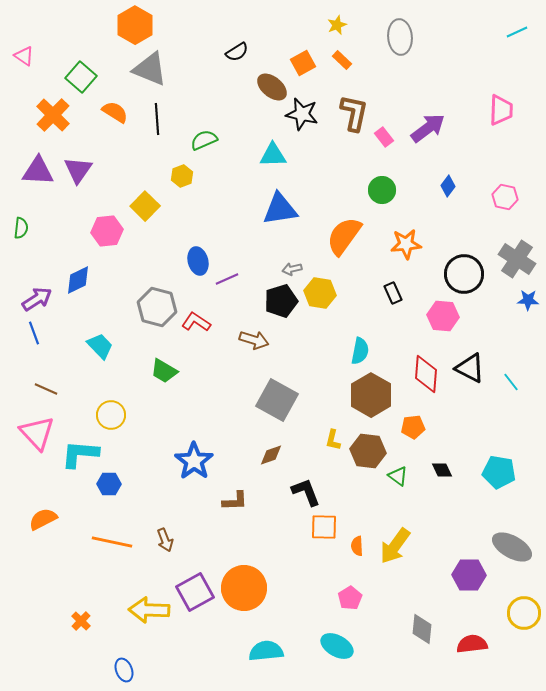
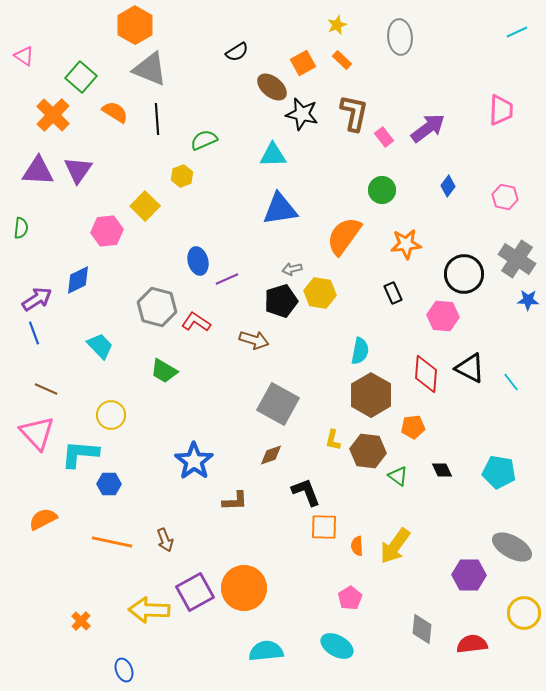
gray square at (277, 400): moved 1 px right, 4 px down
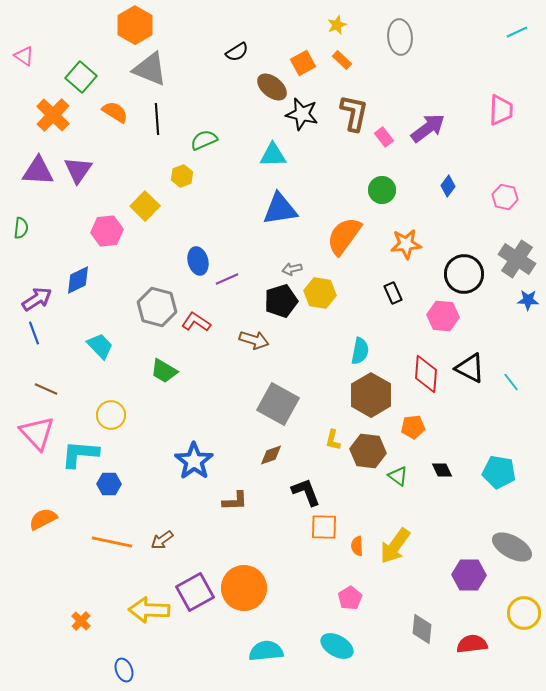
brown arrow at (165, 540): moved 3 px left; rotated 75 degrees clockwise
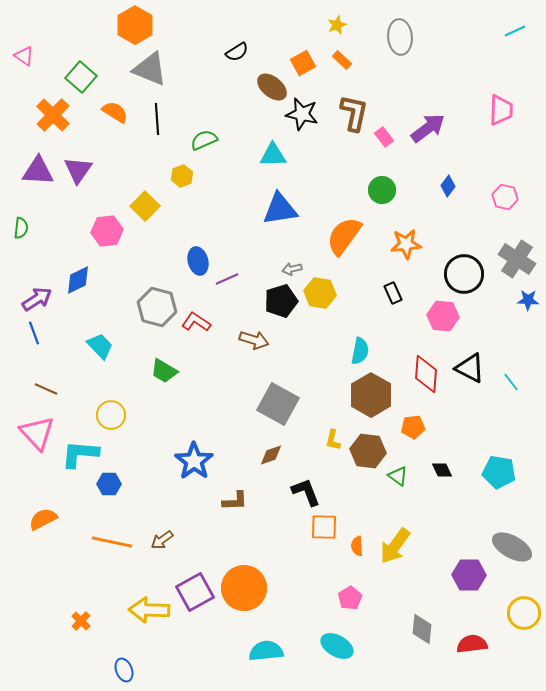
cyan line at (517, 32): moved 2 px left, 1 px up
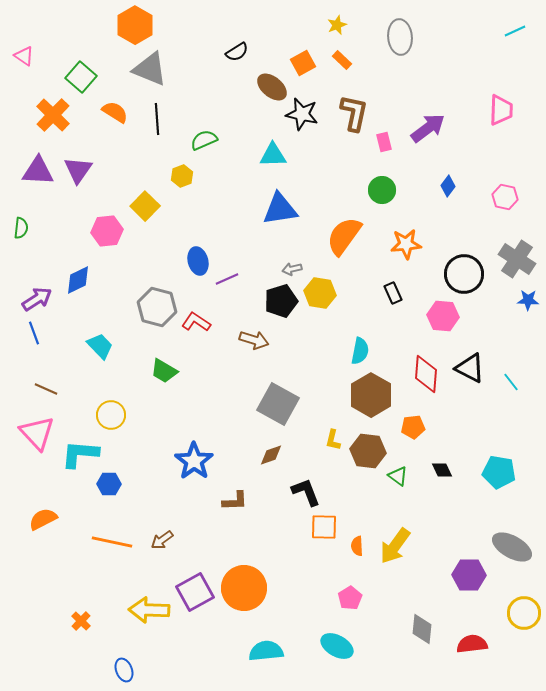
pink rectangle at (384, 137): moved 5 px down; rotated 24 degrees clockwise
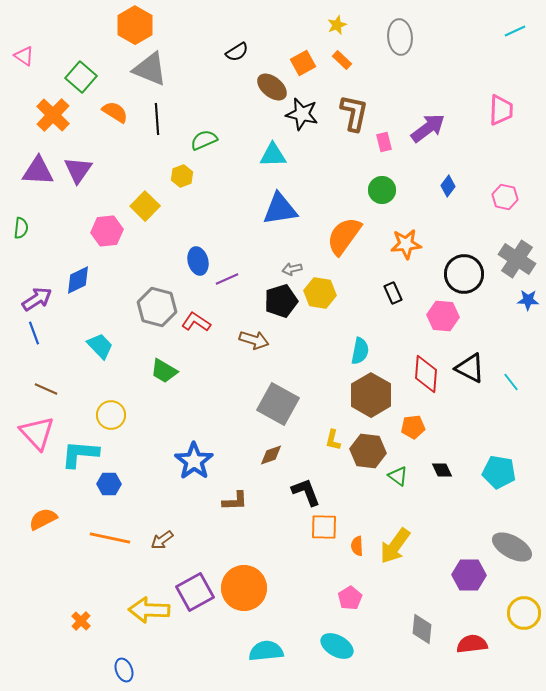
orange line at (112, 542): moved 2 px left, 4 px up
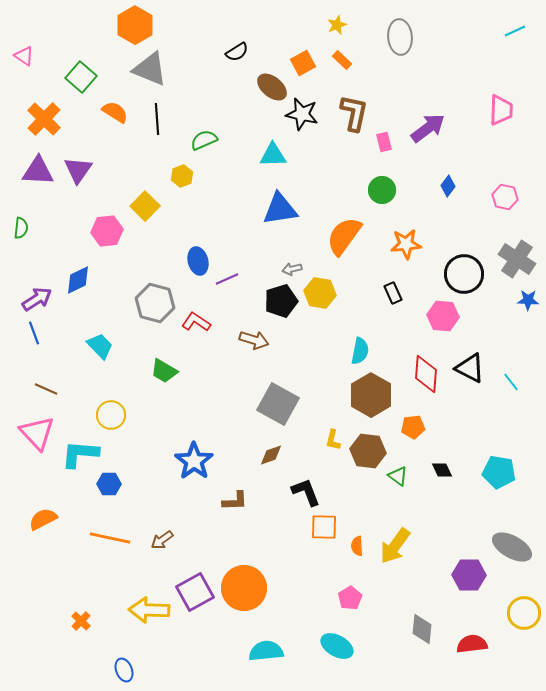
orange cross at (53, 115): moved 9 px left, 4 px down
gray hexagon at (157, 307): moved 2 px left, 4 px up
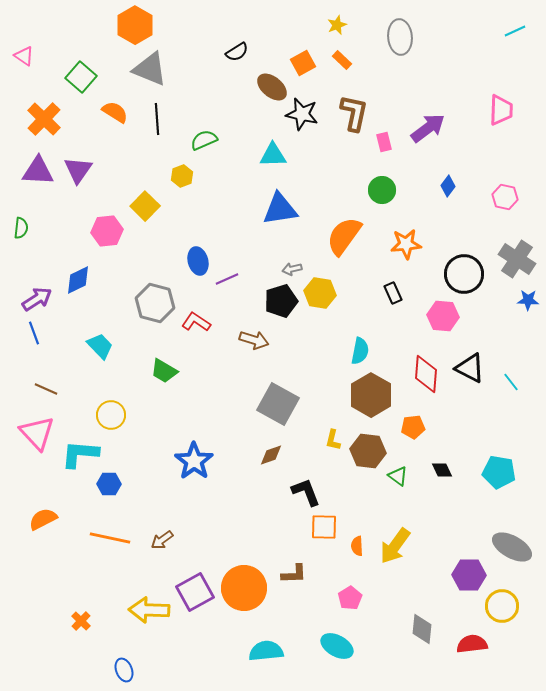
brown L-shape at (235, 501): moved 59 px right, 73 px down
yellow circle at (524, 613): moved 22 px left, 7 px up
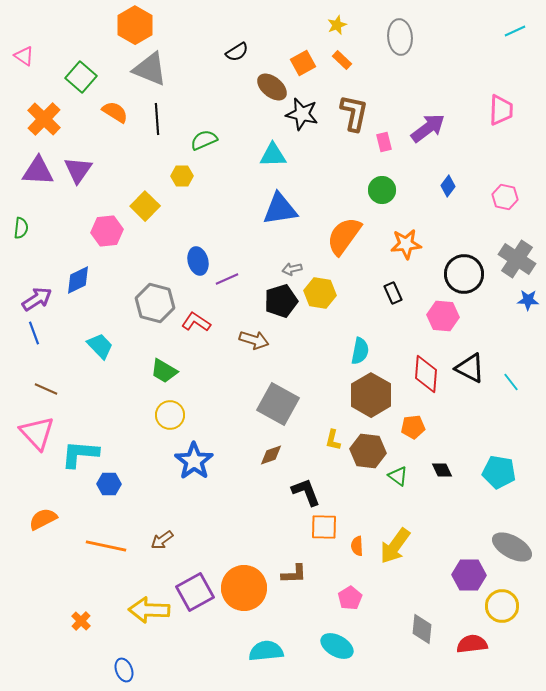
yellow hexagon at (182, 176): rotated 20 degrees clockwise
yellow circle at (111, 415): moved 59 px right
orange line at (110, 538): moved 4 px left, 8 px down
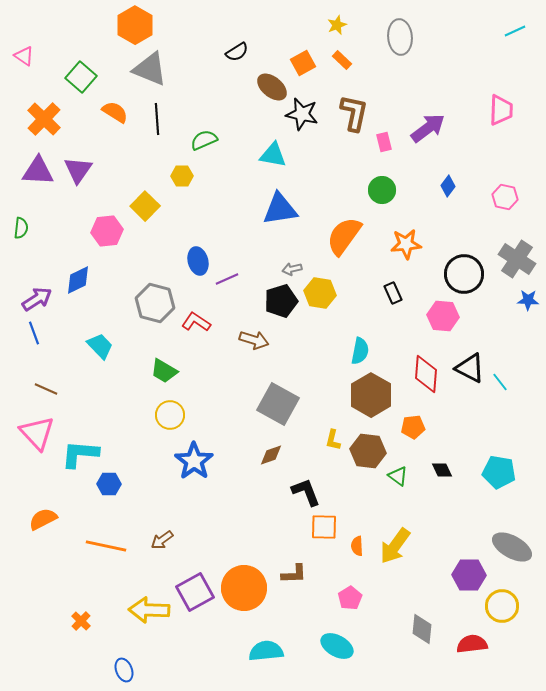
cyan triangle at (273, 155): rotated 12 degrees clockwise
cyan line at (511, 382): moved 11 px left
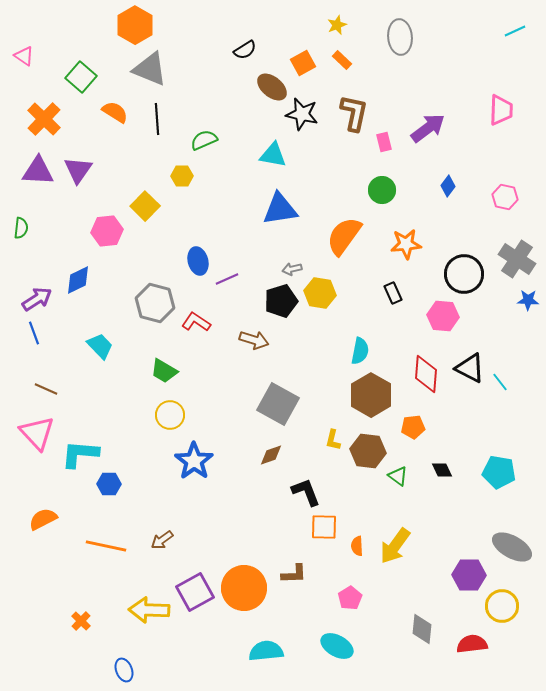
black semicircle at (237, 52): moved 8 px right, 2 px up
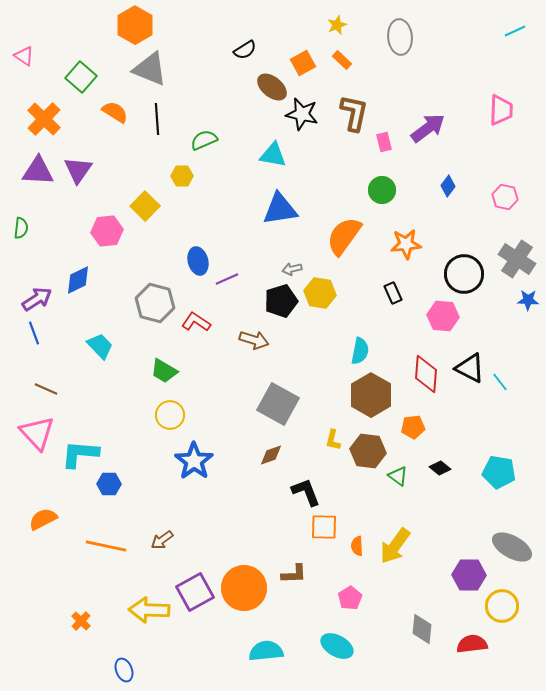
black diamond at (442, 470): moved 2 px left, 2 px up; rotated 25 degrees counterclockwise
